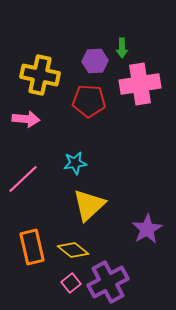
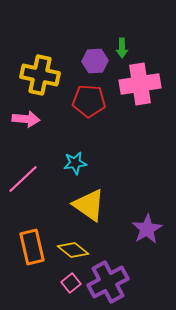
yellow triangle: rotated 42 degrees counterclockwise
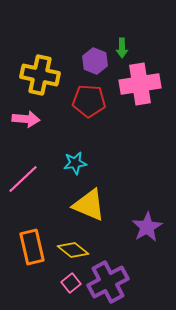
purple hexagon: rotated 25 degrees clockwise
yellow triangle: rotated 12 degrees counterclockwise
purple star: moved 2 px up
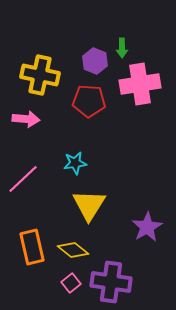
yellow triangle: rotated 39 degrees clockwise
purple cross: moved 3 px right; rotated 36 degrees clockwise
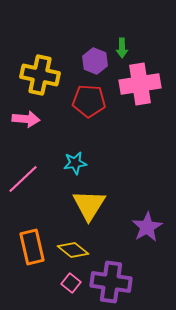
pink square: rotated 12 degrees counterclockwise
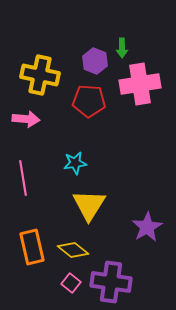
pink line: moved 1 px up; rotated 56 degrees counterclockwise
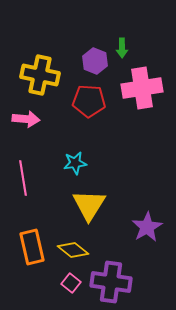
pink cross: moved 2 px right, 4 px down
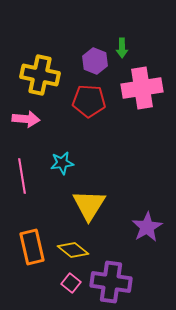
cyan star: moved 13 px left
pink line: moved 1 px left, 2 px up
